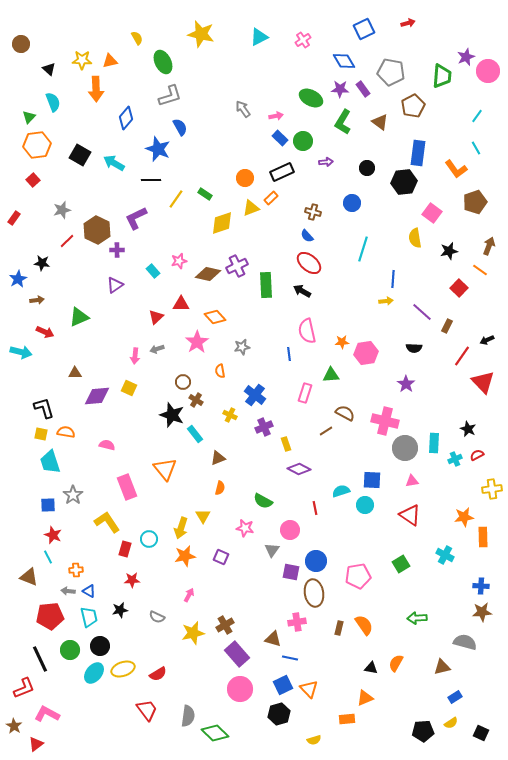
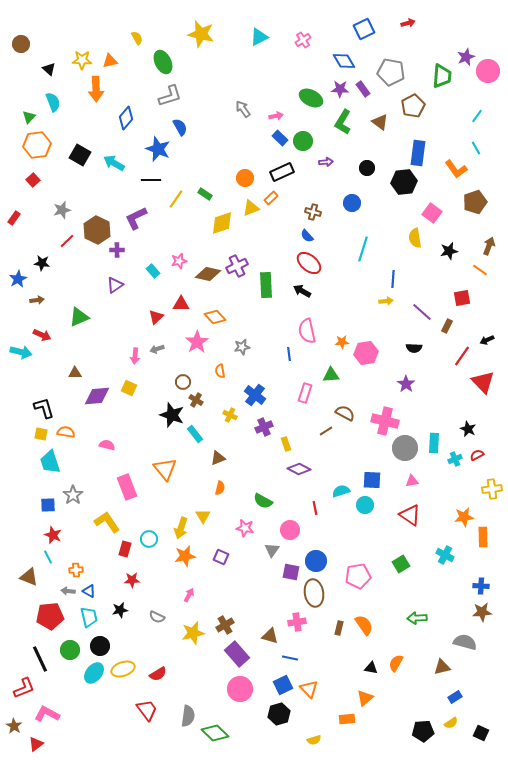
red square at (459, 288): moved 3 px right, 10 px down; rotated 36 degrees clockwise
red arrow at (45, 332): moved 3 px left, 3 px down
brown triangle at (273, 639): moved 3 px left, 3 px up
orange triangle at (365, 698): rotated 18 degrees counterclockwise
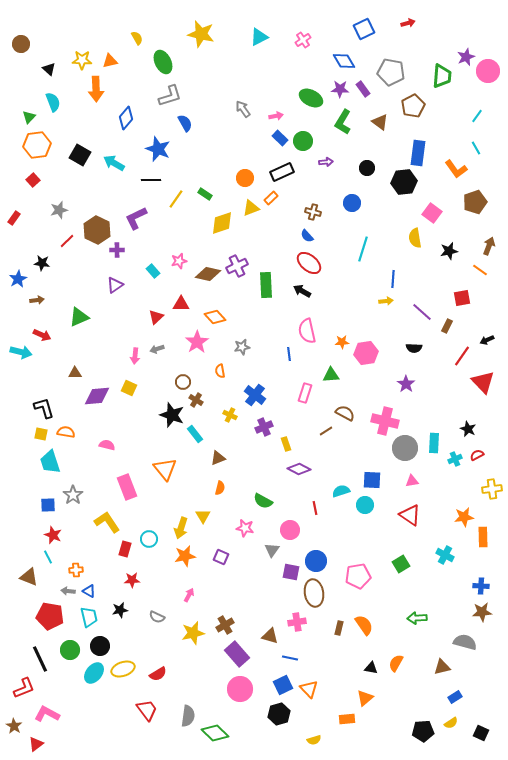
blue semicircle at (180, 127): moved 5 px right, 4 px up
gray star at (62, 210): moved 3 px left
red pentagon at (50, 616): rotated 16 degrees clockwise
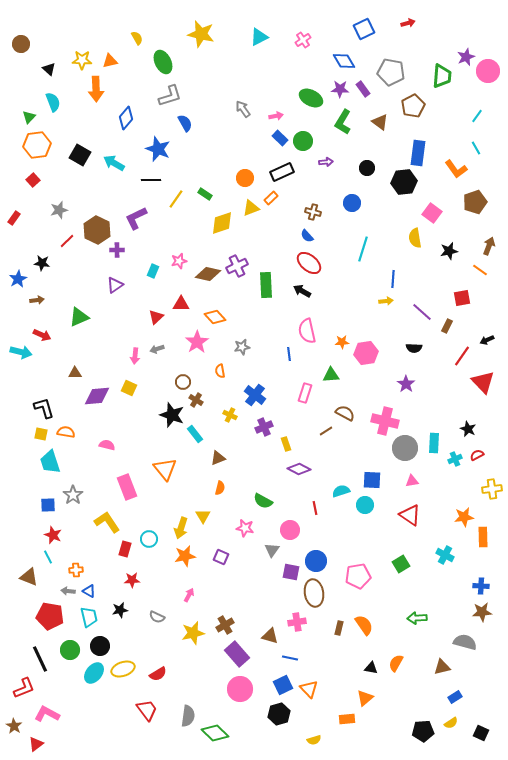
cyan rectangle at (153, 271): rotated 64 degrees clockwise
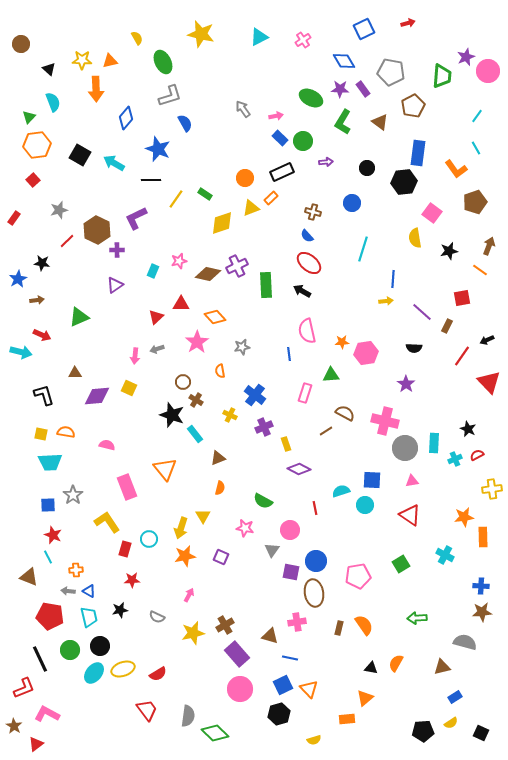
red triangle at (483, 382): moved 6 px right
black L-shape at (44, 408): moved 13 px up
cyan trapezoid at (50, 462): rotated 75 degrees counterclockwise
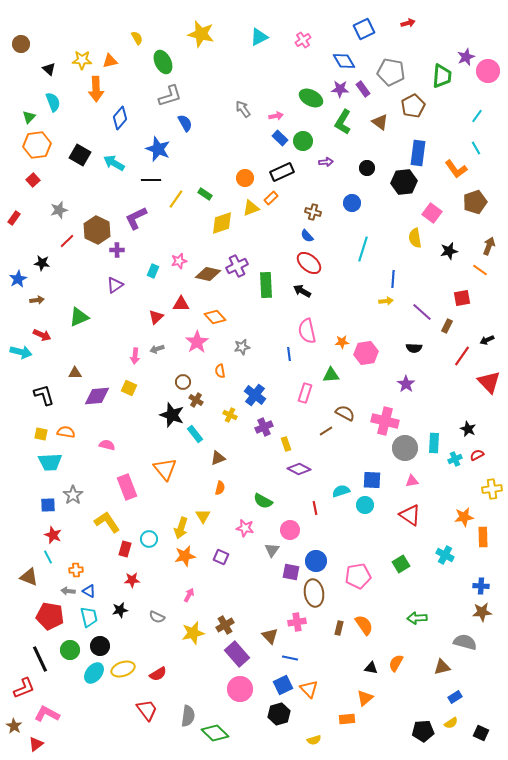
blue diamond at (126, 118): moved 6 px left
brown triangle at (270, 636): rotated 30 degrees clockwise
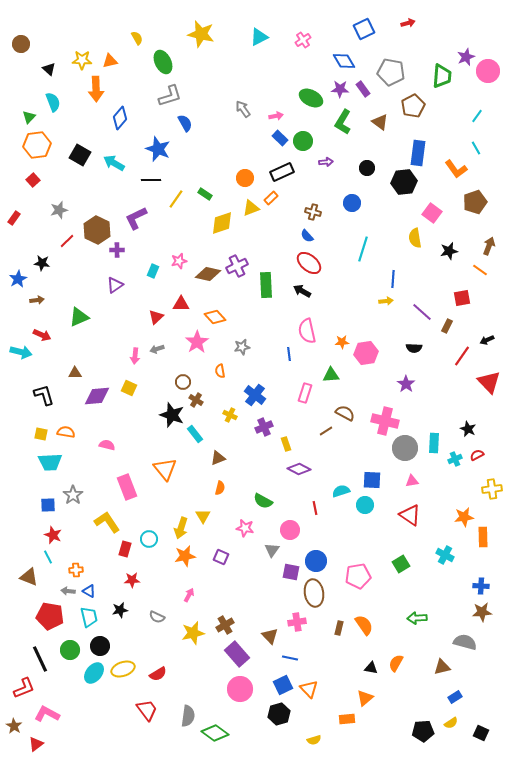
green diamond at (215, 733): rotated 8 degrees counterclockwise
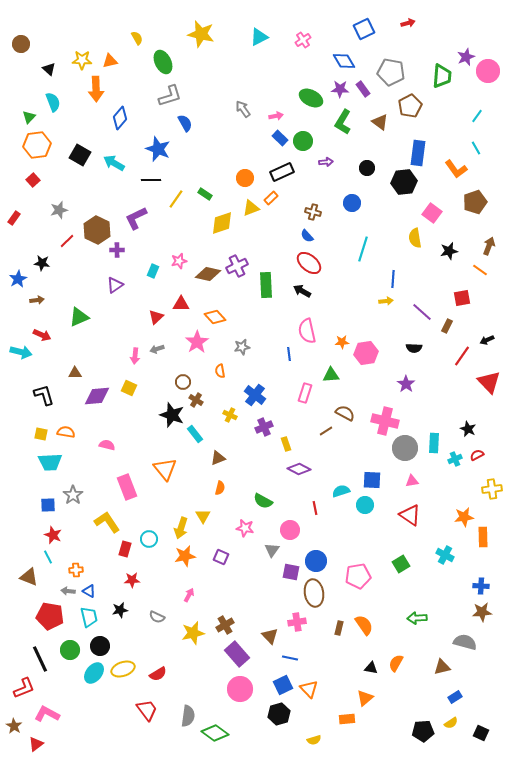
brown pentagon at (413, 106): moved 3 px left
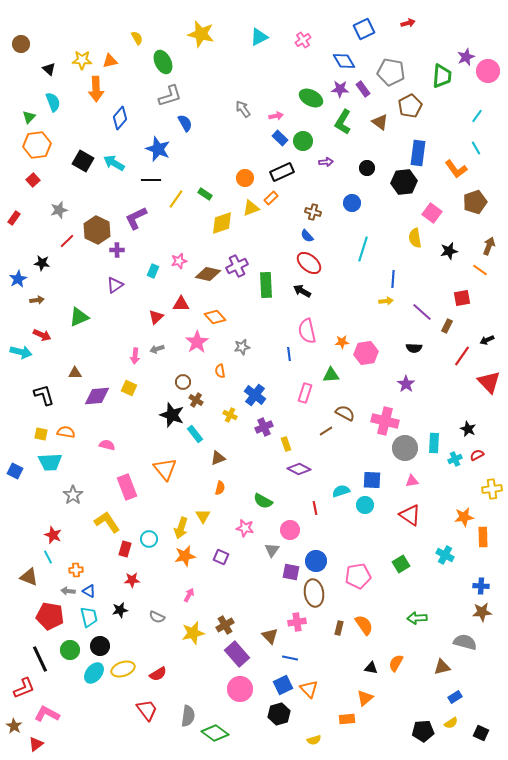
black square at (80, 155): moved 3 px right, 6 px down
blue square at (48, 505): moved 33 px left, 34 px up; rotated 28 degrees clockwise
